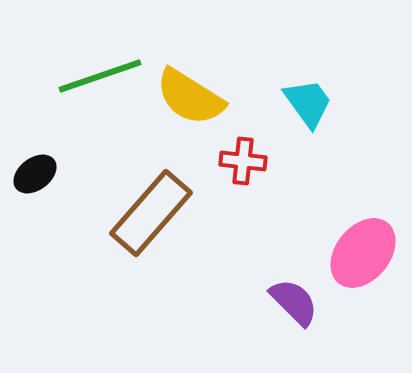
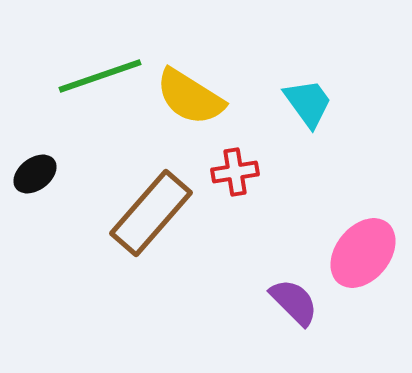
red cross: moved 8 px left, 11 px down; rotated 15 degrees counterclockwise
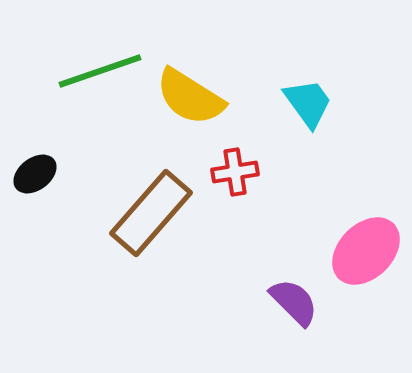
green line: moved 5 px up
pink ellipse: moved 3 px right, 2 px up; rotated 6 degrees clockwise
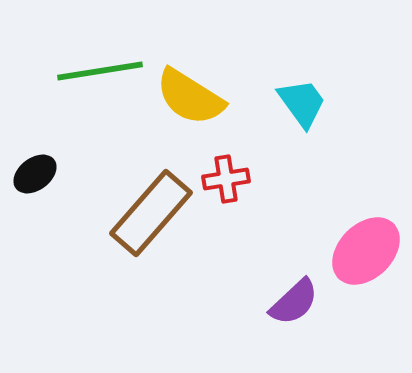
green line: rotated 10 degrees clockwise
cyan trapezoid: moved 6 px left
red cross: moved 9 px left, 7 px down
purple semicircle: rotated 92 degrees clockwise
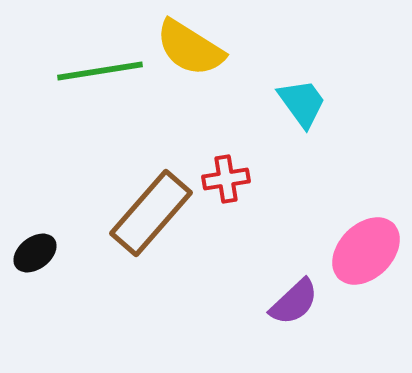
yellow semicircle: moved 49 px up
black ellipse: moved 79 px down
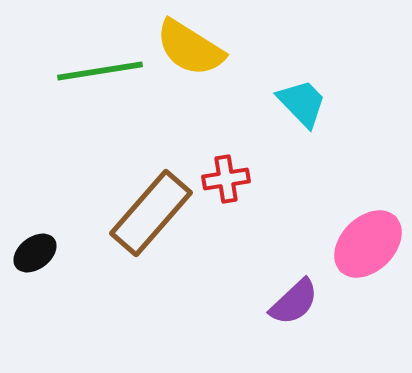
cyan trapezoid: rotated 8 degrees counterclockwise
pink ellipse: moved 2 px right, 7 px up
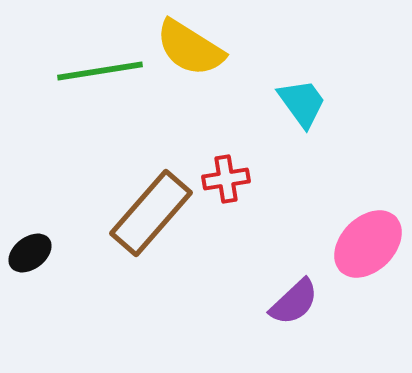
cyan trapezoid: rotated 8 degrees clockwise
black ellipse: moved 5 px left
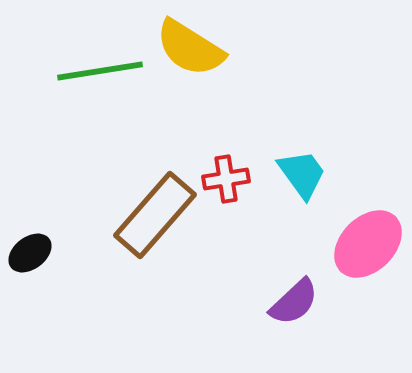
cyan trapezoid: moved 71 px down
brown rectangle: moved 4 px right, 2 px down
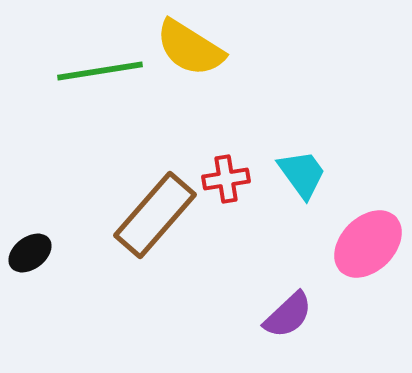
purple semicircle: moved 6 px left, 13 px down
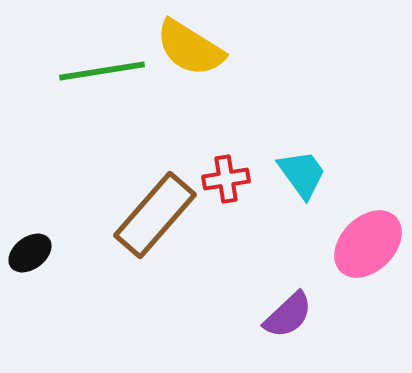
green line: moved 2 px right
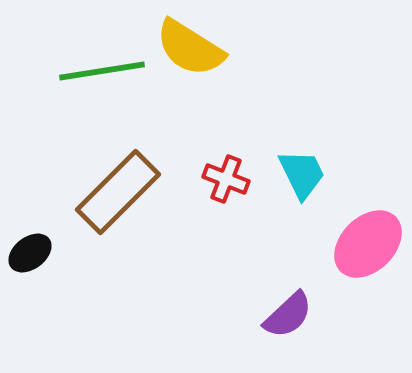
cyan trapezoid: rotated 10 degrees clockwise
red cross: rotated 30 degrees clockwise
brown rectangle: moved 37 px left, 23 px up; rotated 4 degrees clockwise
